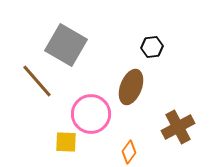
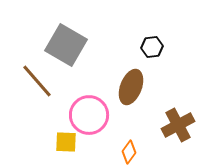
pink circle: moved 2 px left, 1 px down
brown cross: moved 2 px up
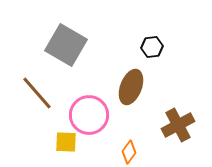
brown line: moved 12 px down
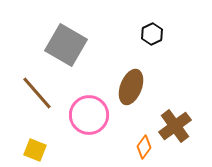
black hexagon: moved 13 px up; rotated 20 degrees counterclockwise
brown cross: moved 3 px left, 1 px down; rotated 8 degrees counterclockwise
yellow square: moved 31 px left, 8 px down; rotated 20 degrees clockwise
orange diamond: moved 15 px right, 5 px up
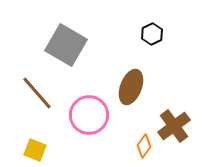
brown cross: moved 1 px left
orange diamond: moved 1 px up
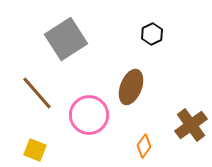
gray square: moved 6 px up; rotated 27 degrees clockwise
brown cross: moved 17 px right, 1 px up
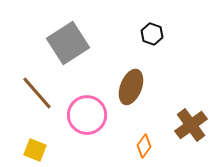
black hexagon: rotated 15 degrees counterclockwise
gray square: moved 2 px right, 4 px down
pink circle: moved 2 px left
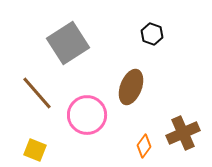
brown cross: moved 8 px left, 8 px down; rotated 12 degrees clockwise
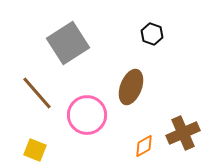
orange diamond: rotated 25 degrees clockwise
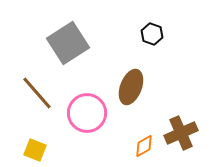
pink circle: moved 2 px up
brown cross: moved 2 px left
